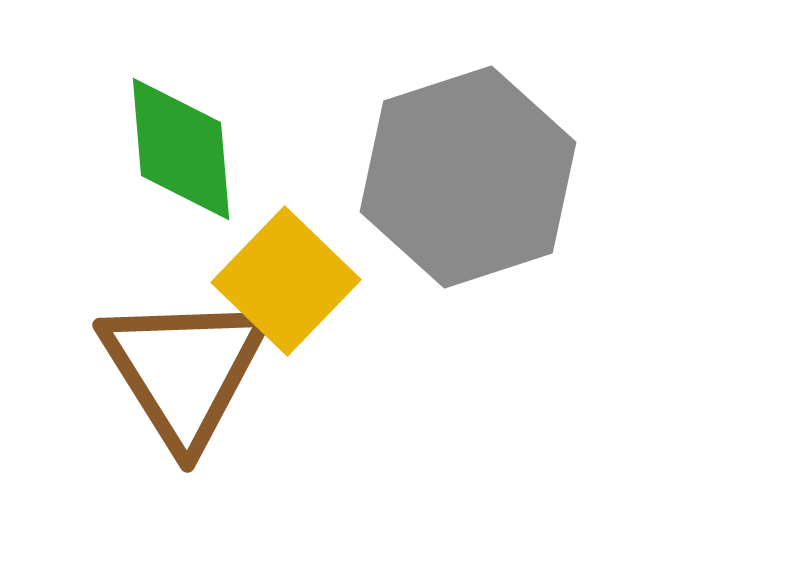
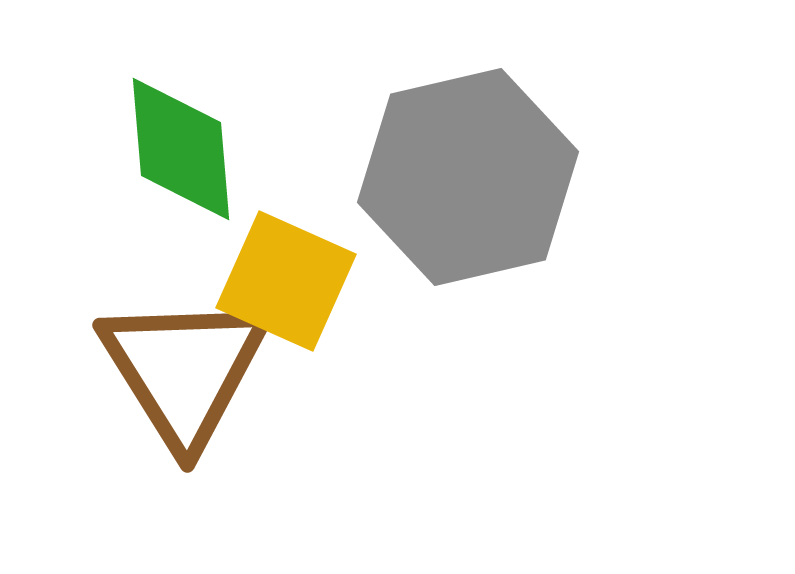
gray hexagon: rotated 5 degrees clockwise
yellow square: rotated 20 degrees counterclockwise
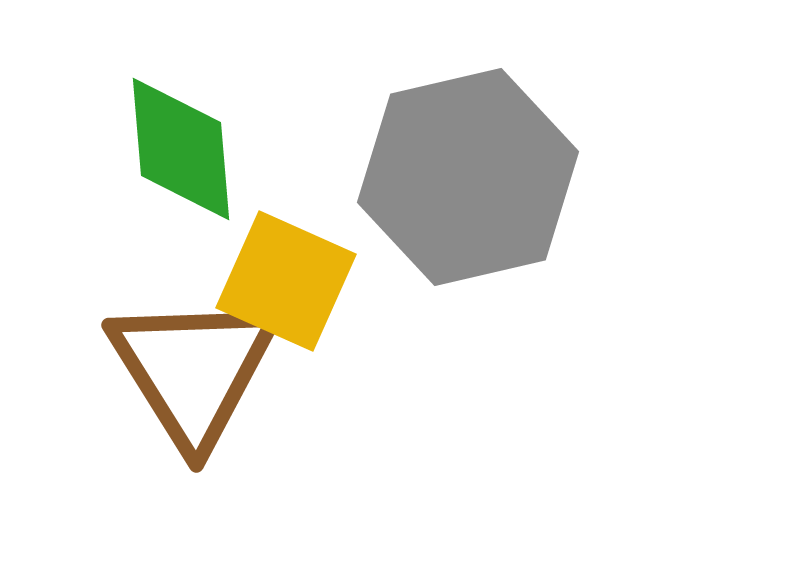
brown triangle: moved 9 px right
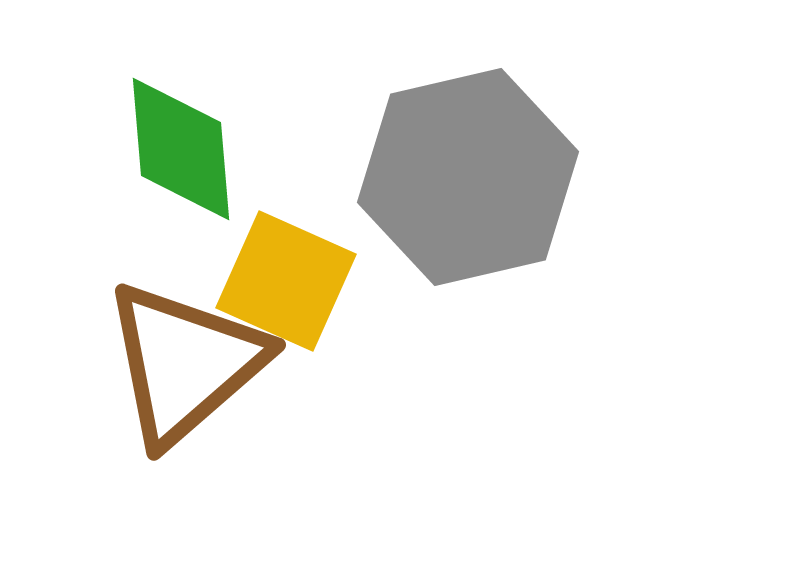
brown triangle: moved 8 px left, 7 px up; rotated 21 degrees clockwise
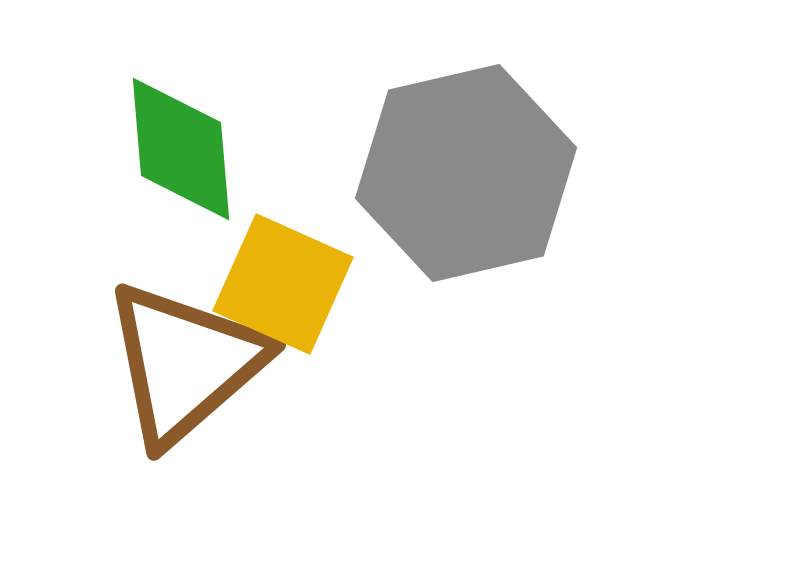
gray hexagon: moved 2 px left, 4 px up
yellow square: moved 3 px left, 3 px down
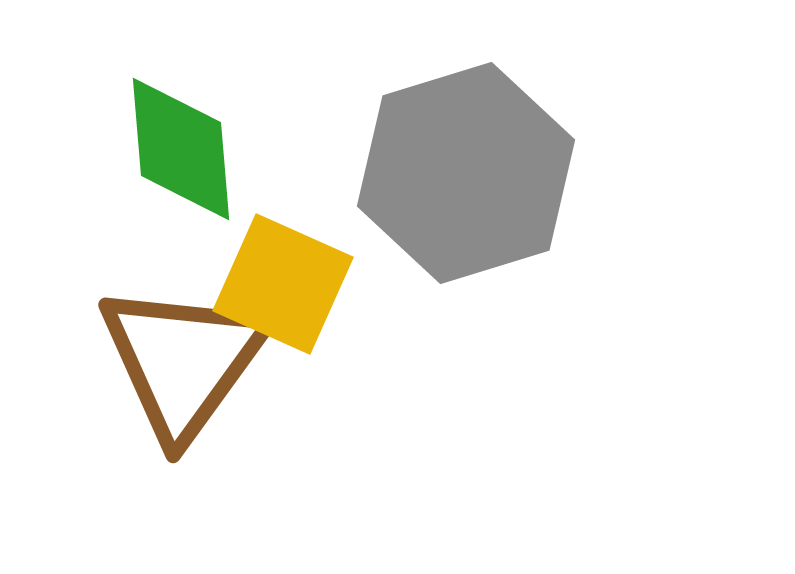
gray hexagon: rotated 4 degrees counterclockwise
brown triangle: moved 2 px left, 2 px up; rotated 13 degrees counterclockwise
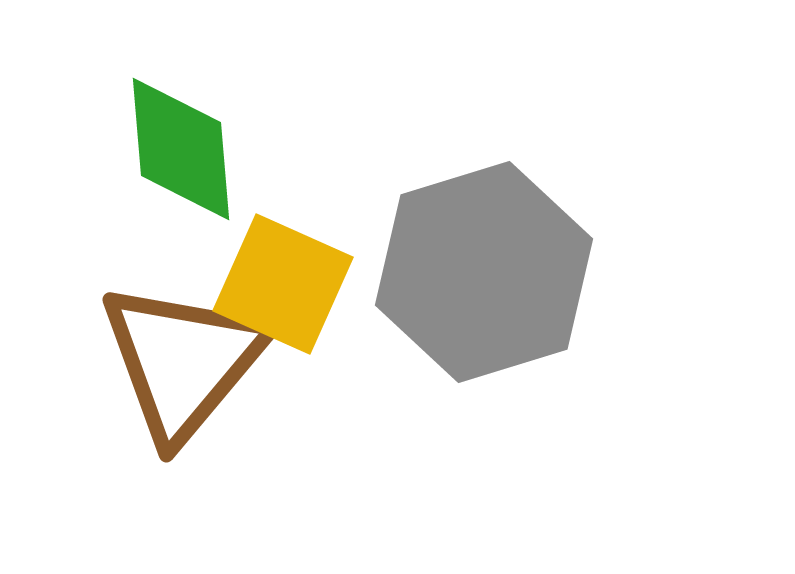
gray hexagon: moved 18 px right, 99 px down
brown triangle: rotated 4 degrees clockwise
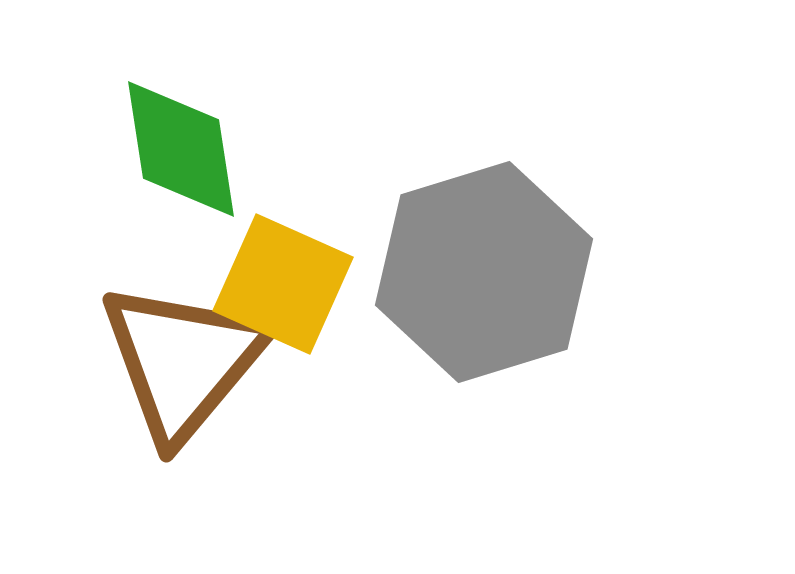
green diamond: rotated 4 degrees counterclockwise
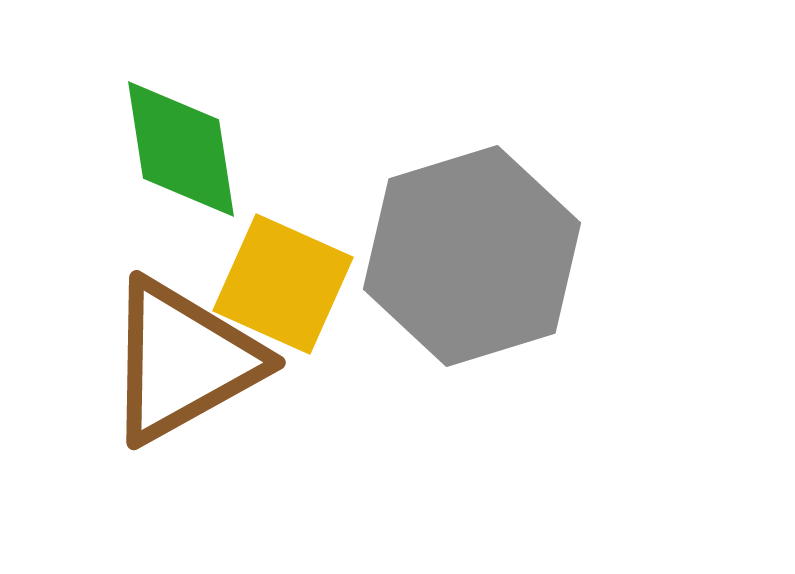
gray hexagon: moved 12 px left, 16 px up
brown triangle: rotated 21 degrees clockwise
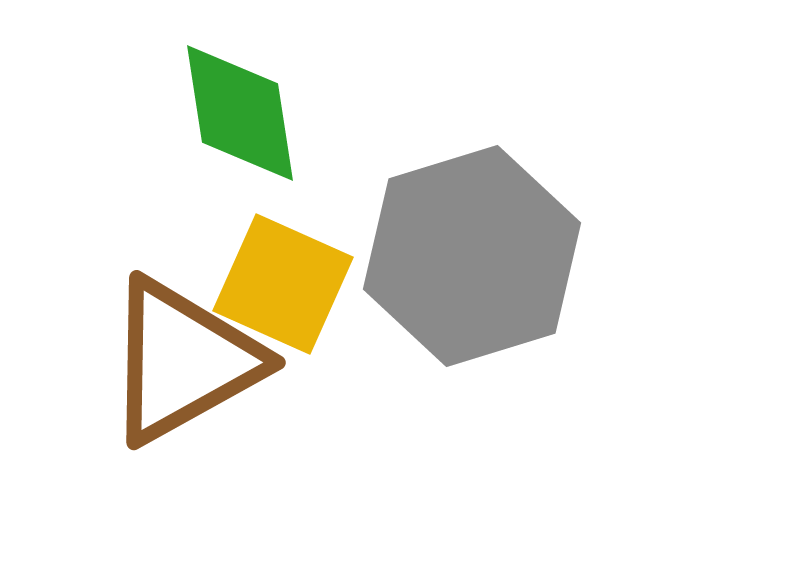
green diamond: moved 59 px right, 36 px up
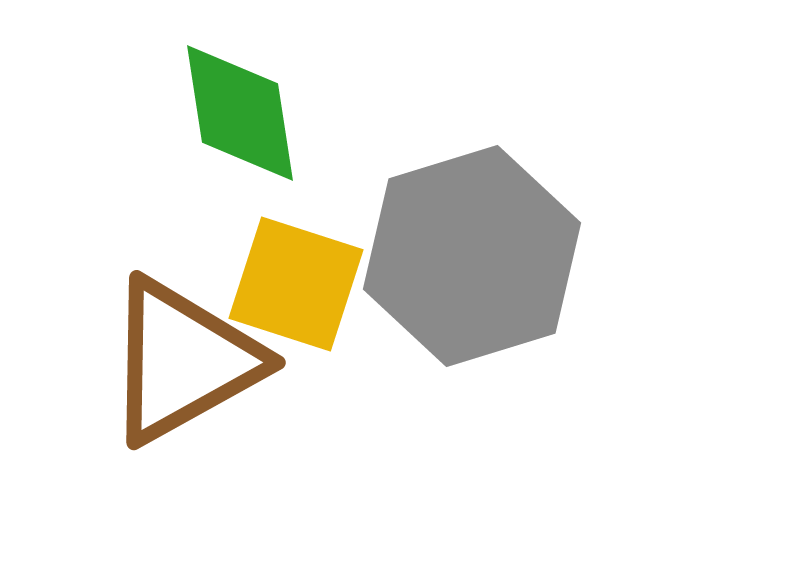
yellow square: moved 13 px right; rotated 6 degrees counterclockwise
